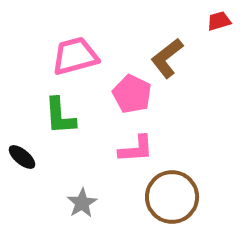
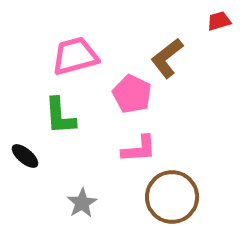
pink L-shape: moved 3 px right
black ellipse: moved 3 px right, 1 px up
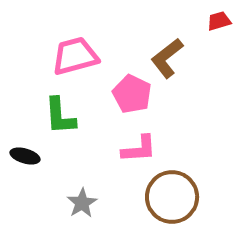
black ellipse: rotated 24 degrees counterclockwise
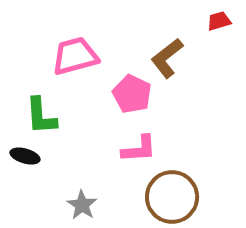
green L-shape: moved 19 px left
gray star: moved 2 px down; rotated 8 degrees counterclockwise
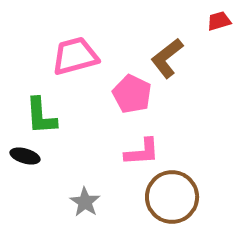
pink L-shape: moved 3 px right, 3 px down
gray star: moved 3 px right, 3 px up
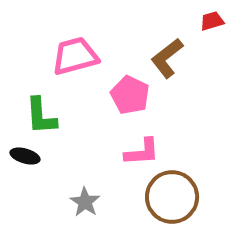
red trapezoid: moved 7 px left
pink pentagon: moved 2 px left, 1 px down
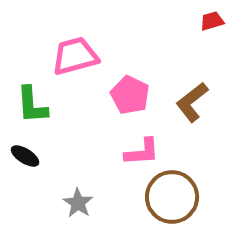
brown L-shape: moved 25 px right, 44 px down
green L-shape: moved 9 px left, 11 px up
black ellipse: rotated 16 degrees clockwise
gray star: moved 7 px left, 1 px down
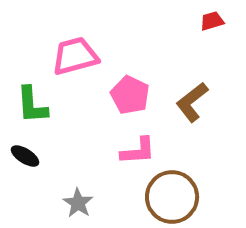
pink L-shape: moved 4 px left, 1 px up
